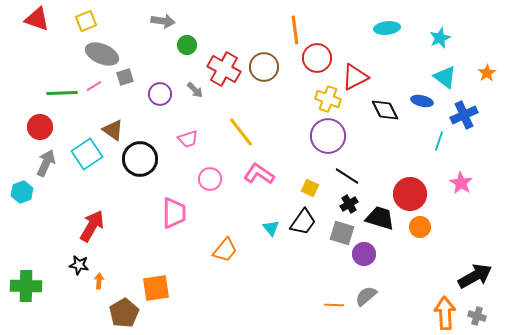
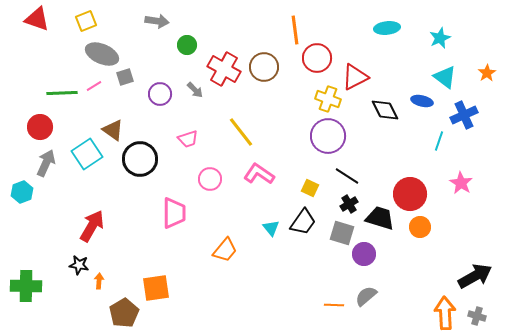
gray arrow at (163, 21): moved 6 px left
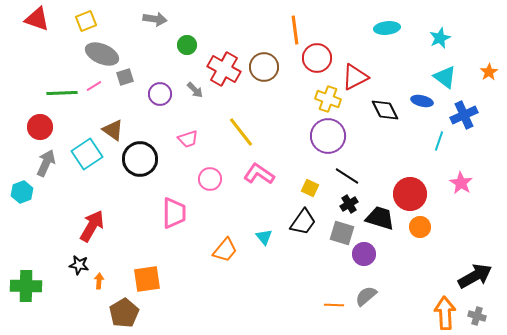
gray arrow at (157, 21): moved 2 px left, 2 px up
orange star at (487, 73): moved 2 px right, 1 px up
cyan triangle at (271, 228): moved 7 px left, 9 px down
orange square at (156, 288): moved 9 px left, 9 px up
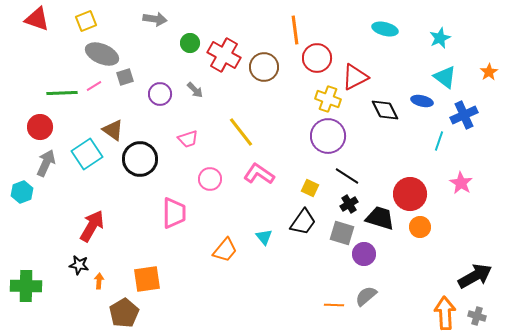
cyan ellipse at (387, 28): moved 2 px left, 1 px down; rotated 20 degrees clockwise
green circle at (187, 45): moved 3 px right, 2 px up
red cross at (224, 69): moved 14 px up
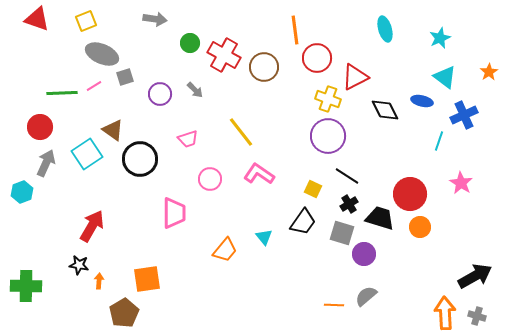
cyan ellipse at (385, 29): rotated 60 degrees clockwise
yellow square at (310, 188): moved 3 px right, 1 px down
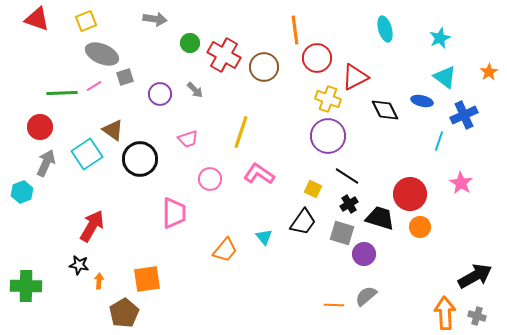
yellow line at (241, 132): rotated 56 degrees clockwise
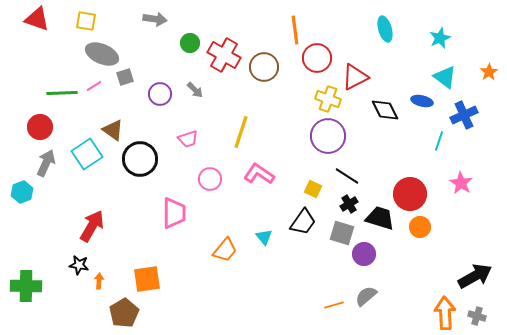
yellow square at (86, 21): rotated 30 degrees clockwise
orange line at (334, 305): rotated 18 degrees counterclockwise
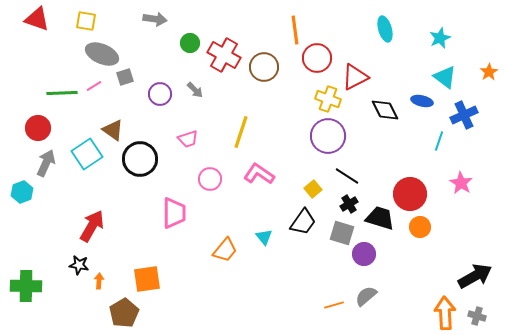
red circle at (40, 127): moved 2 px left, 1 px down
yellow square at (313, 189): rotated 24 degrees clockwise
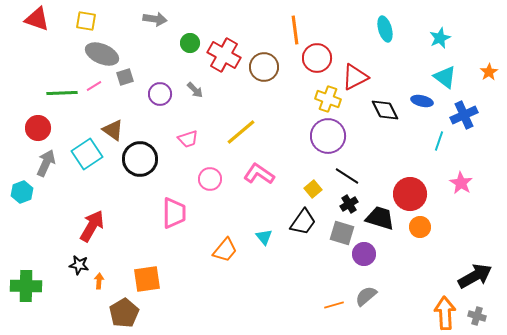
yellow line at (241, 132): rotated 32 degrees clockwise
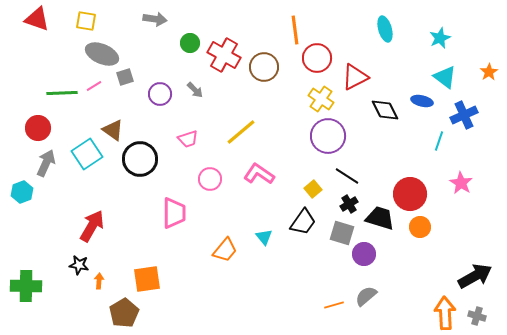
yellow cross at (328, 99): moved 7 px left; rotated 15 degrees clockwise
